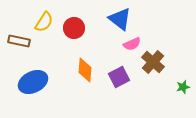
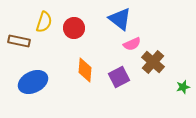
yellow semicircle: rotated 15 degrees counterclockwise
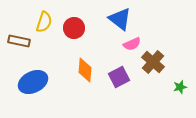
green star: moved 3 px left
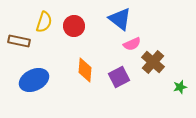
red circle: moved 2 px up
blue ellipse: moved 1 px right, 2 px up
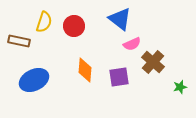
purple square: rotated 20 degrees clockwise
